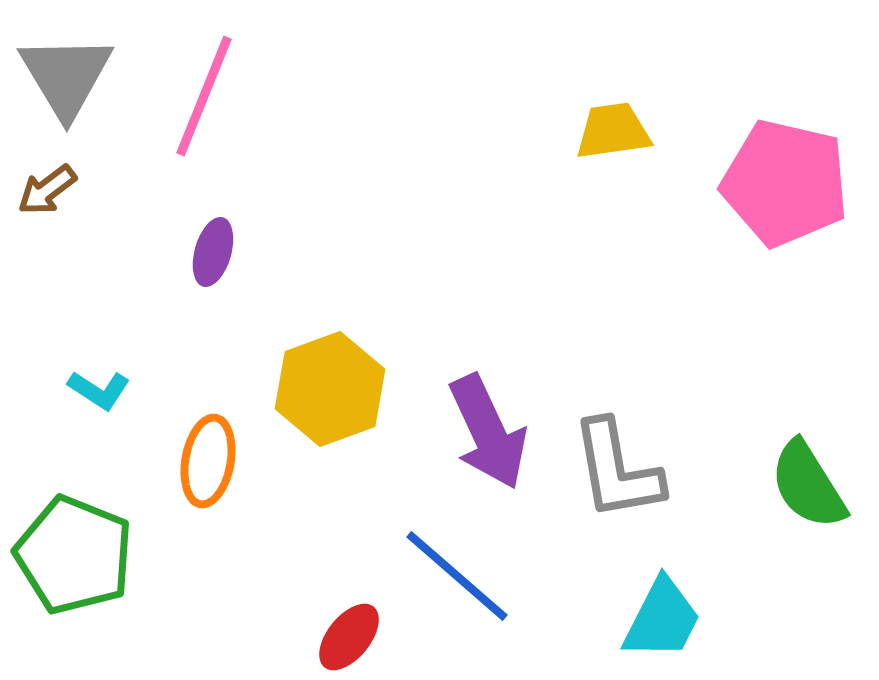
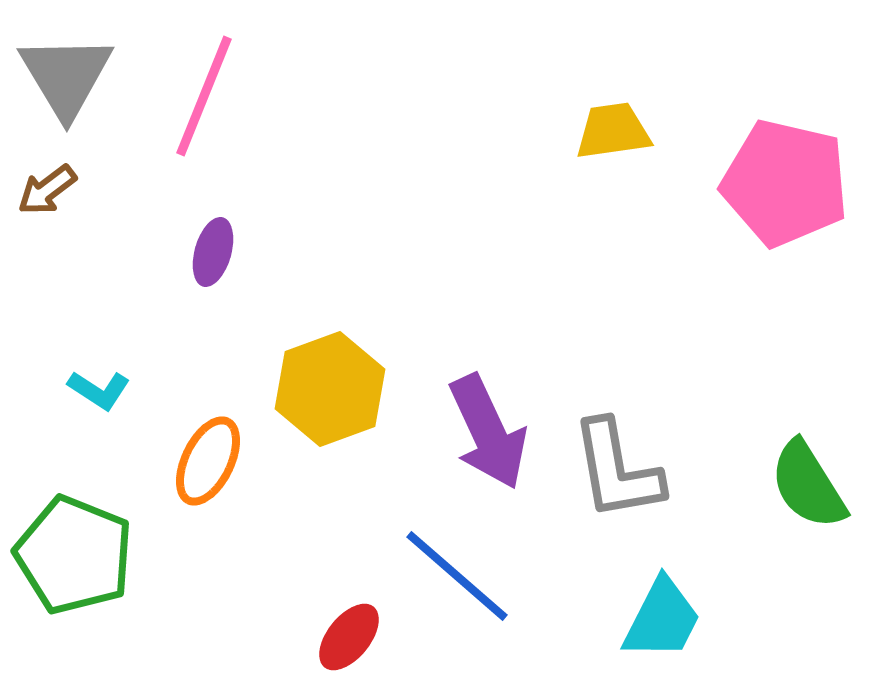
orange ellipse: rotated 16 degrees clockwise
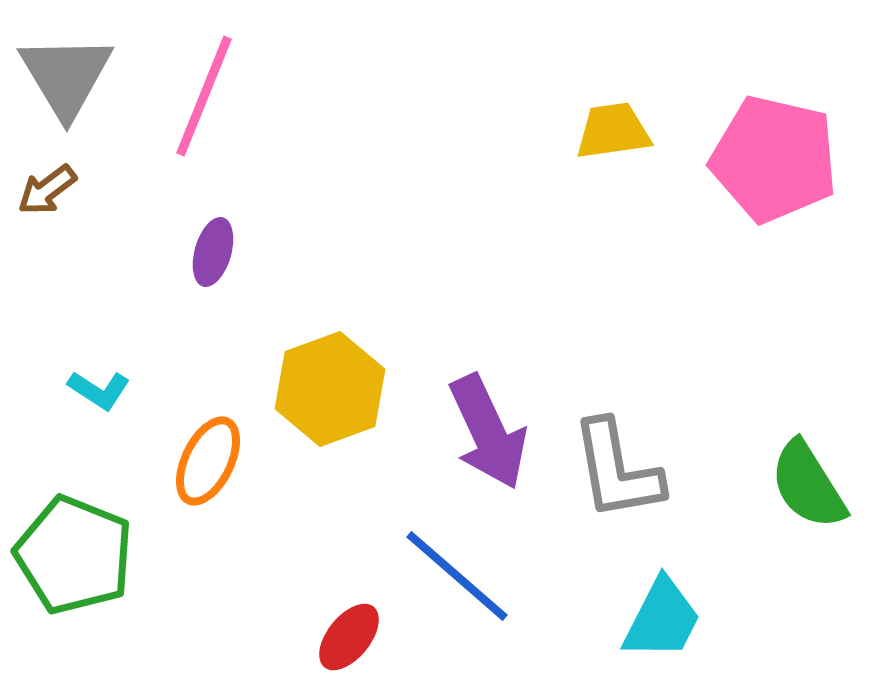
pink pentagon: moved 11 px left, 24 px up
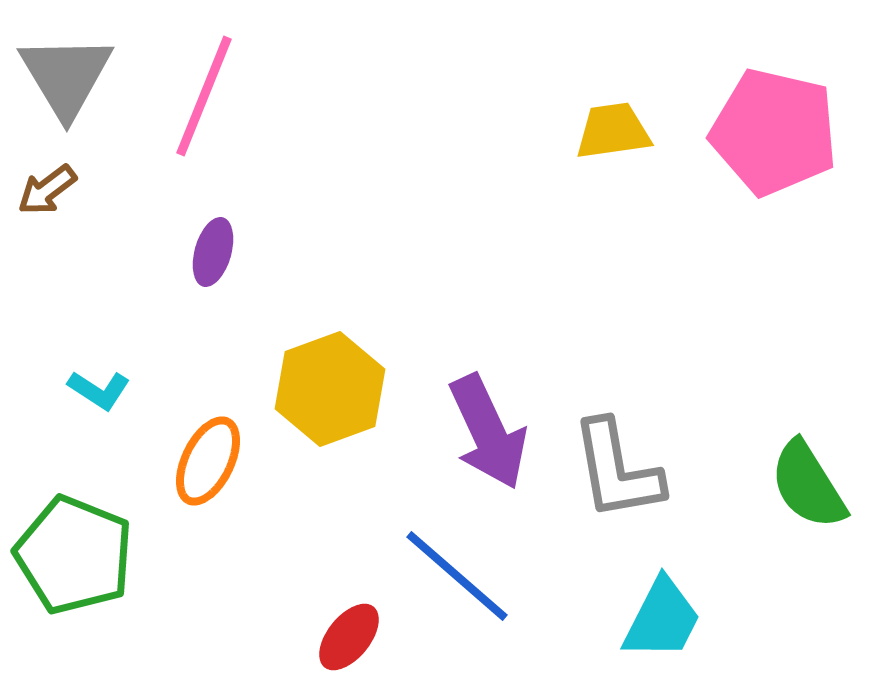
pink pentagon: moved 27 px up
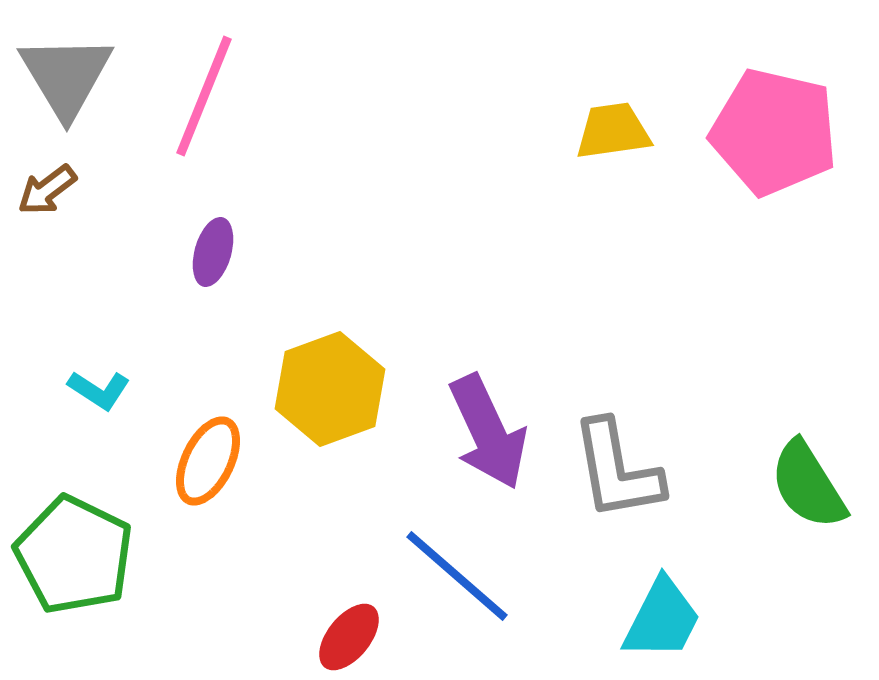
green pentagon: rotated 4 degrees clockwise
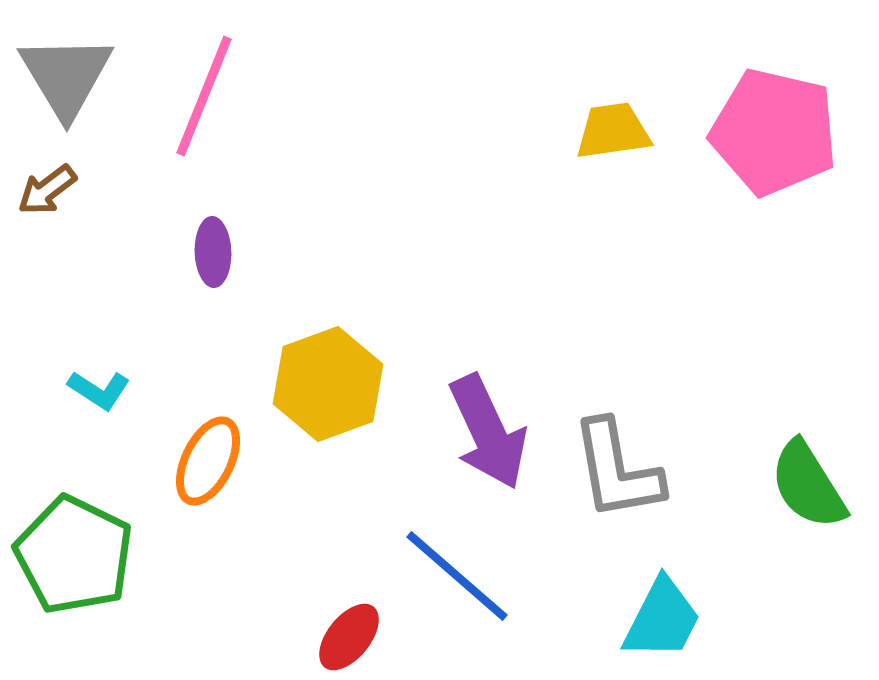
purple ellipse: rotated 18 degrees counterclockwise
yellow hexagon: moved 2 px left, 5 px up
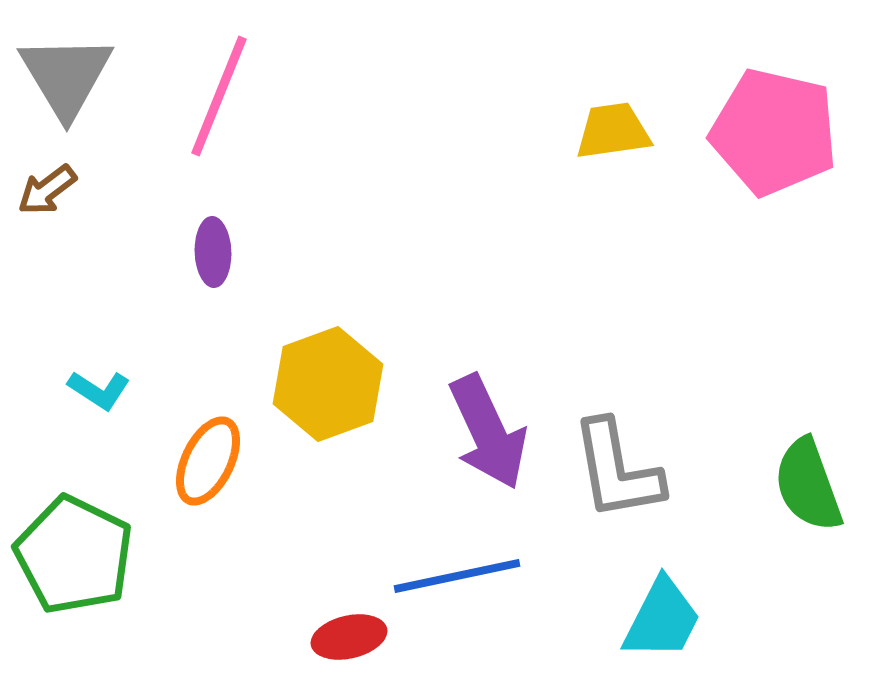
pink line: moved 15 px right
green semicircle: rotated 12 degrees clockwise
blue line: rotated 53 degrees counterclockwise
red ellipse: rotated 38 degrees clockwise
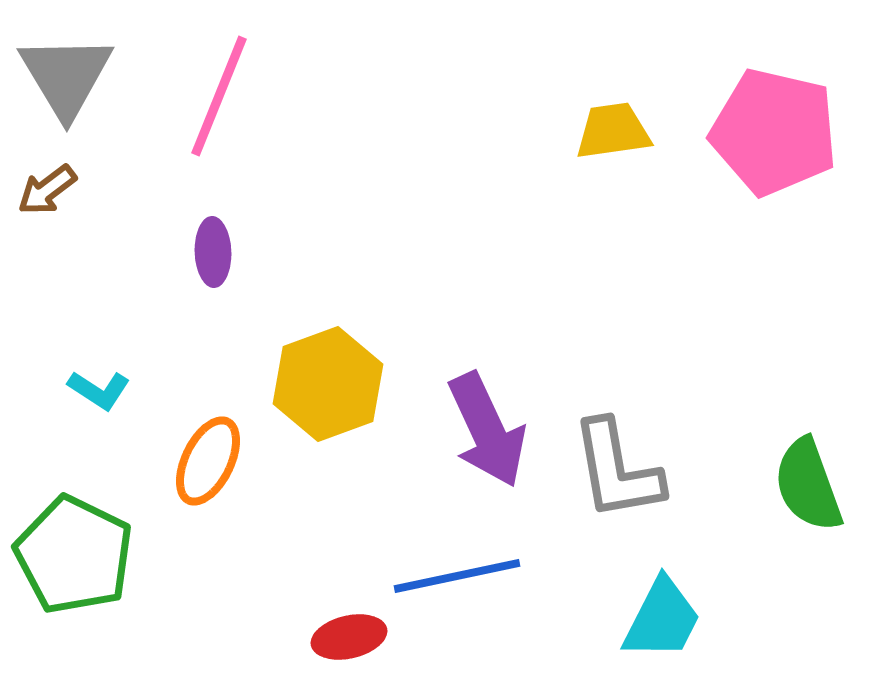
purple arrow: moved 1 px left, 2 px up
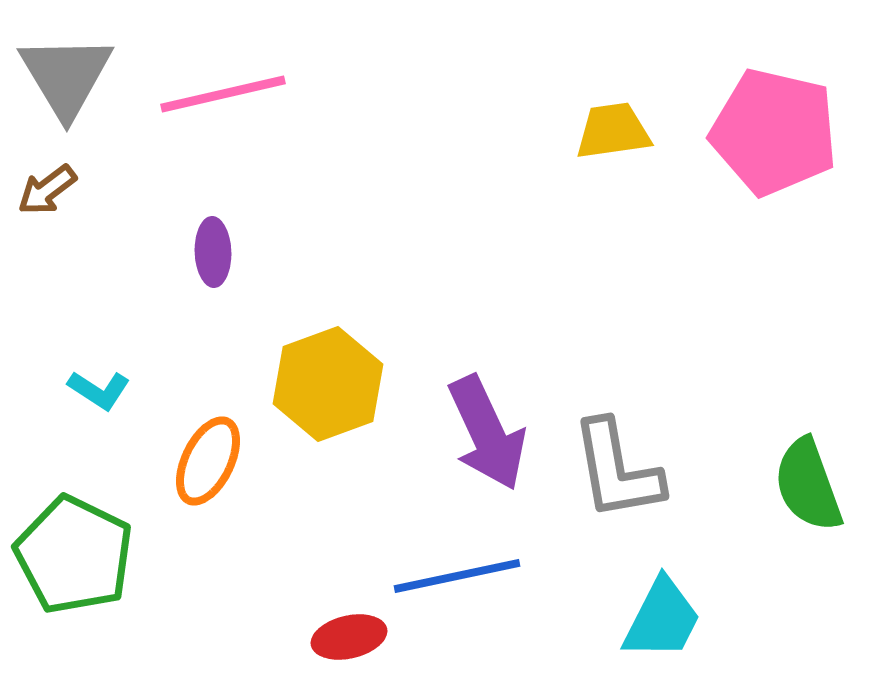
pink line: moved 4 px right, 2 px up; rotated 55 degrees clockwise
purple arrow: moved 3 px down
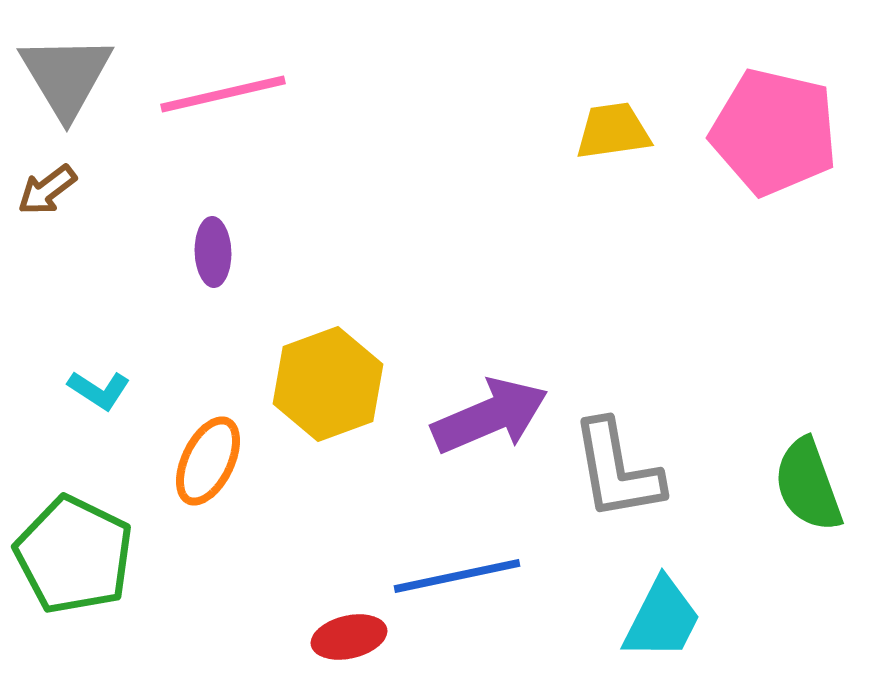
purple arrow: moved 3 px right, 17 px up; rotated 88 degrees counterclockwise
